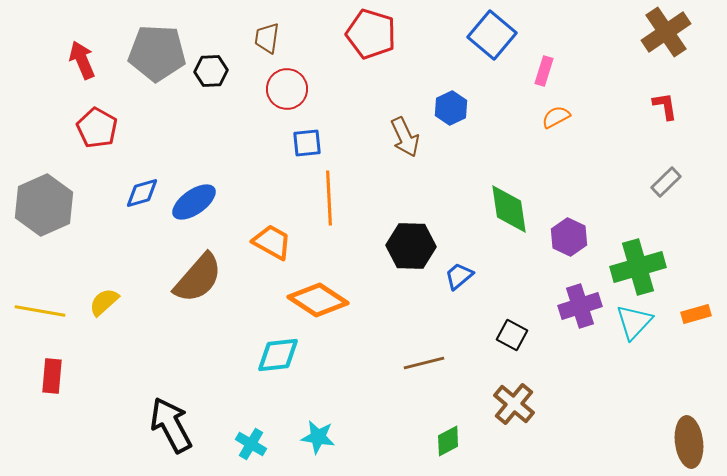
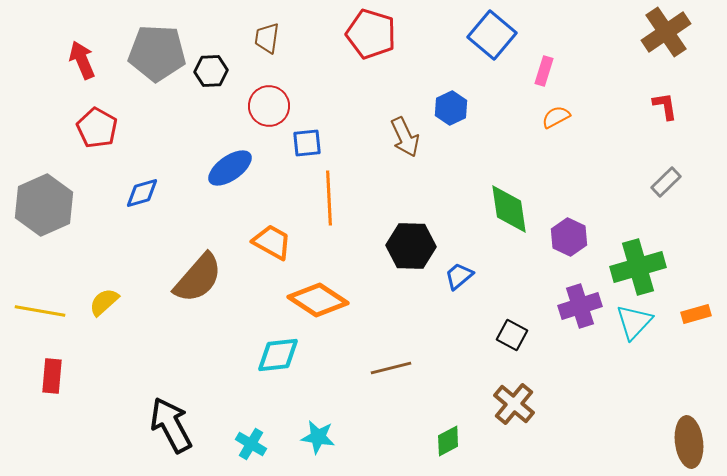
red circle at (287, 89): moved 18 px left, 17 px down
blue ellipse at (194, 202): moved 36 px right, 34 px up
brown line at (424, 363): moved 33 px left, 5 px down
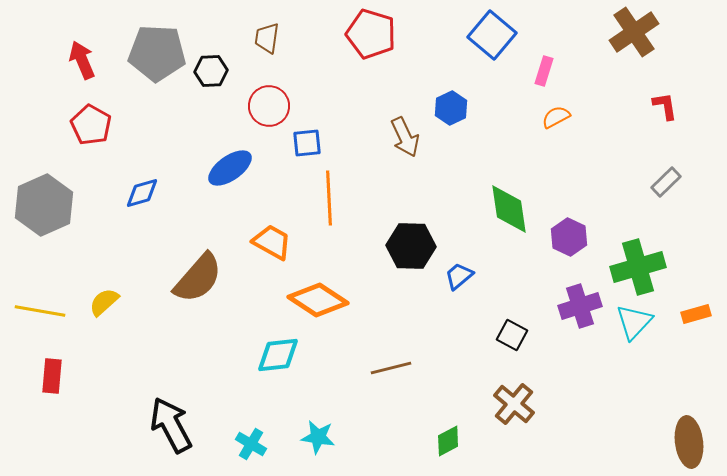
brown cross at (666, 32): moved 32 px left
red pentagon at (97, 128): moved 6 px left, 3 px up
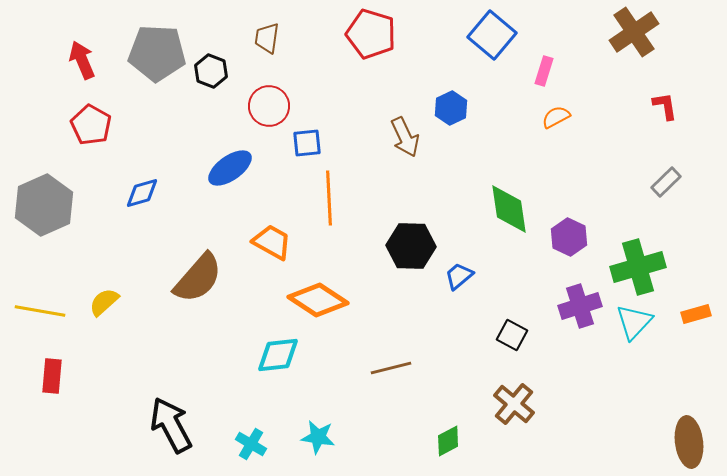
black hexagon at (211, 71): rotated 24 degrees clockwise
